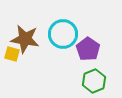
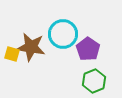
brown star: moved 6 px right, 8 px down
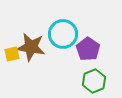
yellow square: rotated 28 degrees counterclockwise
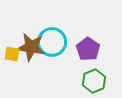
cyan circle: moved 11 px left, 8 px down
yellow square: rotated 21 degrees clockwise
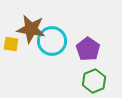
cyan circle: moved 1 px up
brown star: moved 18 px up
yellow square: moved 1 px left, 10 px up
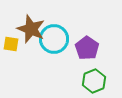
brown star: rotated 12 degrees clockwise
cyan circle: moved 2 px right, 2 px up
purple pentagon: moved 1 px left, 1 px up
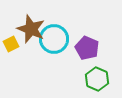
yellow square: rotated 35 degrees counterclockwise
purple pentagon: rotated 10 degrees counterclockwise
green hexagon: moved 3 px right, 2 px up; rotated 15 degrees counterclockwise
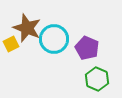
brown star: moved 4 px left, 1 px up
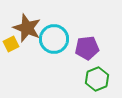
purple pentagon: rotated 30 degrees counterclockwise
green hexagon: rotated 15 degrees clockwise
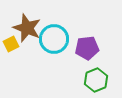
green hexagon: moved 1 px left, 1 px down
